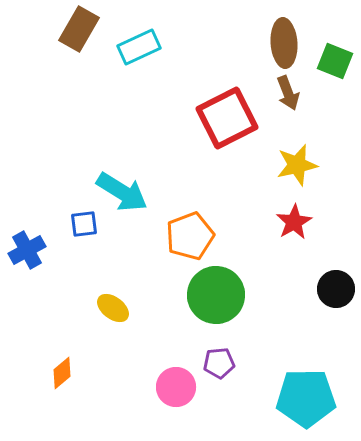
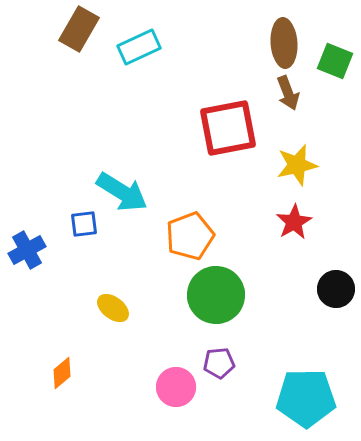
red square: moved 1 px right, 10 px down; rotated 16 degrees clockwise
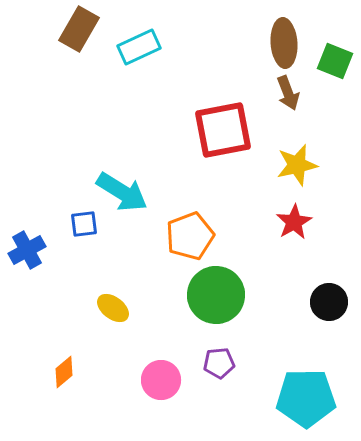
red square: moved 5 px left, 2 px down
black circle: moved 7 px left, 13 px down
orange diamond: moved 2 px right, 1 px up
pink circle: moved 15 px left, 7 px up
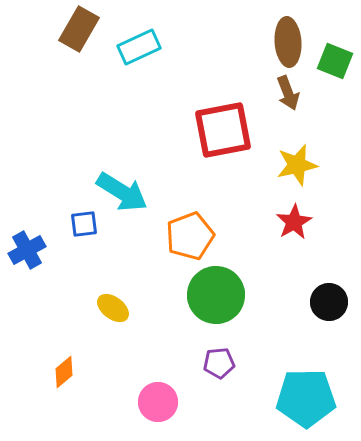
brown ellipse: moved 4 px right, 1 px up
pink circle: moved 3 px left, 22 px down
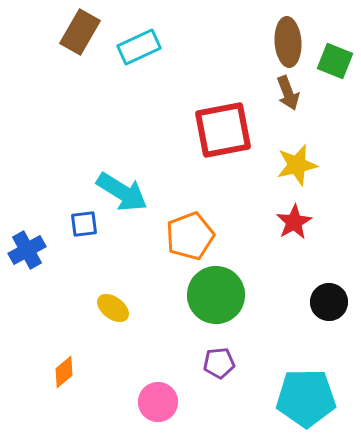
brown rectangle: moved 1 px right, 3 px down
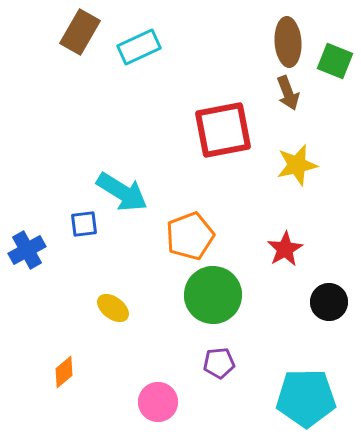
red star: moved 9 px left, 27 px down
green circle: moved 3 px left
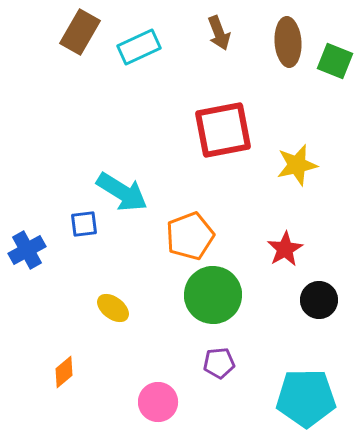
brown arrow: moved 69 px left, 60 px up
black circle: moved 10 px left, 2 px up
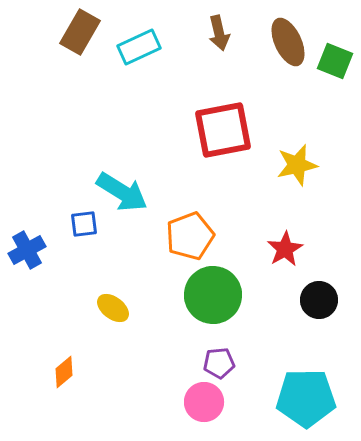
brown arrow: rotated 8 degrees clockwise
brown ellipse: rotated 21 degrees counterclockwise
pink circle: moved 46 px right
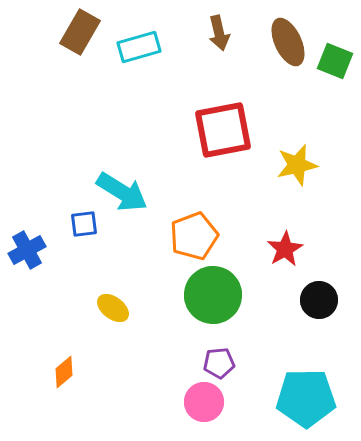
cyan rectangle: rotated 9 degrees clockwise
orange pentagon: moved 4 px right
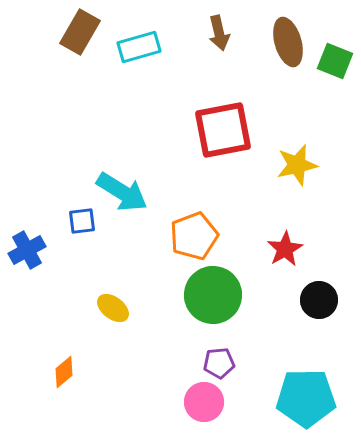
brown ellipse: rotated 9 degrees clockwise
blue square: moved 2 px left, 3 px up
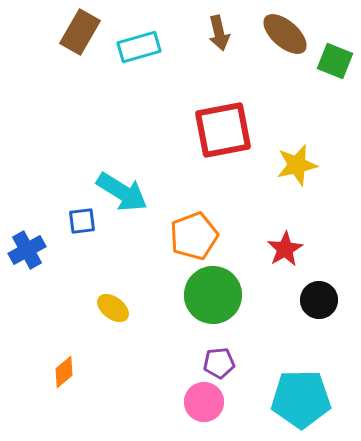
brown ellipse: moved 3 px left, 8 px up; rotated 33 degrees counterclockwise
cyan pentagon: moved 5 px left, 1 px down
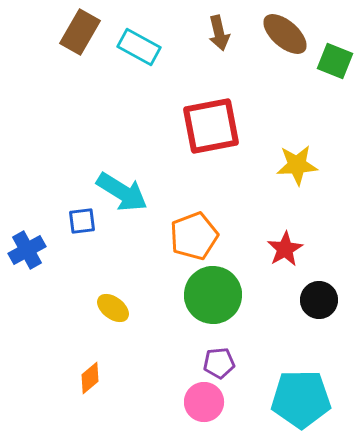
cyan rectangle: rotated 45 degrees clockwise
red square: moved 12 px left, 4 px up
yellow star: rotated 9 degrees clockwise
orange diamond: moved 26 px right, 6 px down
